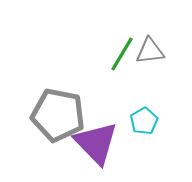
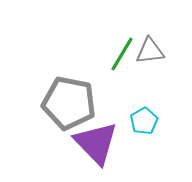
gray pentagon: moved 11 px right, 12 px up
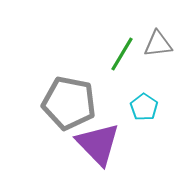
gray triangle: moved 8 px right, 7 px up
cyan pentagon: moved 14 px up; rotated 8 degrees counterclockwise
purple triangle: moved 2 px right, 1 px down
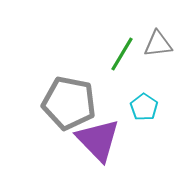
purple triangle: moved 4 px up
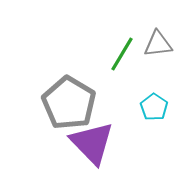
gray pentagon: rotated 20 degrees clockwise
cyan pentagon: moved 10 px right
purple triangle: moved 6 px left, 3 px down
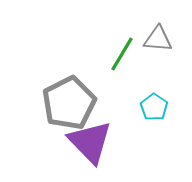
gray triangle: moved 5 px up; rotated 12 degrees clockwise
gray pentagon: rotated 14 degrees clockwise
purple triangle: moved 2 px left, 1 px up
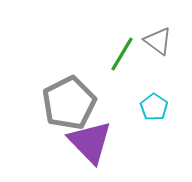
gray triangle: moved 2 px down; rotated 32 degrees clockwise
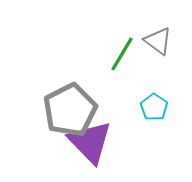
gray pentagon: moved 1 px right, 7 px down
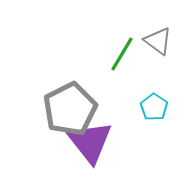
gray pentagon: moved 1 px up
purple triangle: rotated 6 degrees clockwise
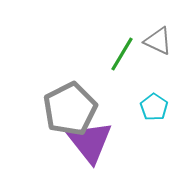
gray triangle: rotated 12 degrees counterclockwise
